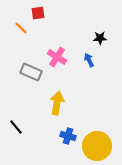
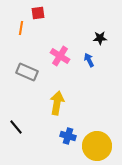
orange line: rotated 56 degrees clockwise
pink cross: moved 3 px right, 1 px up
gray rectangle: moved 4 px left
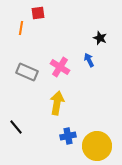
black star: rotated 24 degrees clockwise
pink cross: moved 11 px down
blue cross: rotated 28 degrees counterclockwise
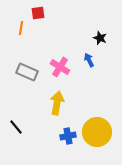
yellow circle: moved 14 px up
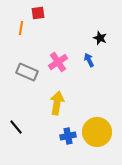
pink cross: moved 2 px left, 5 px up; rotated 24 degrees clockwise
